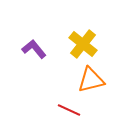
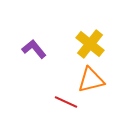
yellow cross: moved 7 px right
red line: moved 3 px left, 8 px up
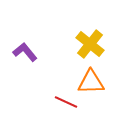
purple L-shape: moved 9 px left, 3 px down
orange triangle: moved 2 px down; rotated 12 degrees clockwise
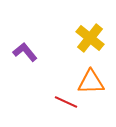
yellow cross: moved 6 px up
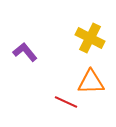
yellow cross: rotated 12 degrees counterclockwise
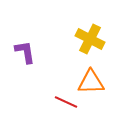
yellow cross: moved 1 px down
purple L-shape: rotated 30 degrees clockwise
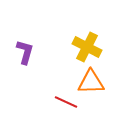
yellow cross: moved 3 px left, 8 px down
purple L-shape: rotated 25 degrees clockwise
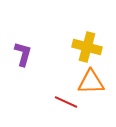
yellow cross: rotated 12 degrees counterclockwise
purple L-shape: moved 2 px left, 2 px down
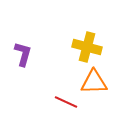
orange triangle: moved 3 px right
